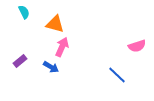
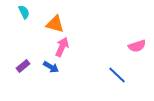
purple rectangle: moved 3 px right, 5 px down
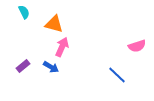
orange triangle: moved 1 px left
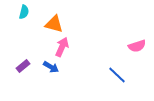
cyan semicircle: rotated 40 degrees clockwise
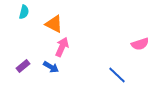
orange triangle: rotated 12 degrees clockwise
pink semicircle: moved 3 px right, 2 px up
